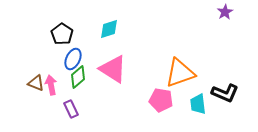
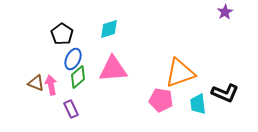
pink triangle: rotated 36 degrees counterclockwise
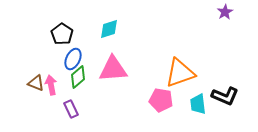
black L-shape: moved 3 px down
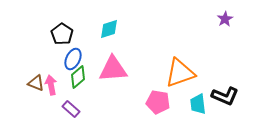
purple star: moved 7 px down
pink pentagon: moved 3 px left, 2 px down
purple rectangle: rotated 24 degrees counterclockwise
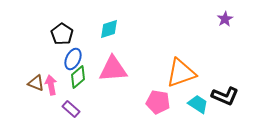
orange triangle: moved 1 px right
cyan trapezoid: rotated 130 degrees clockwise
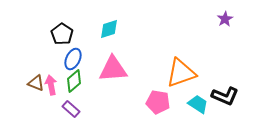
green diamond: moved 4 px left, 4 px down
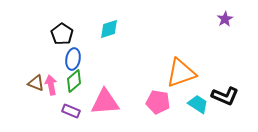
blue ellipse: rotated 15 degrees counterclockwise
pink triangle: moved 8 px left, 33 px down
purple rectangle: moved 2 px down; rotated 18 degrees counterclockwise
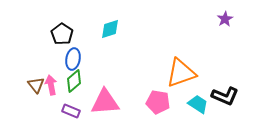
cyan diamond: moved 1 px right
brown triangle: moved 2 px down; rotated 30 degrees clockwise
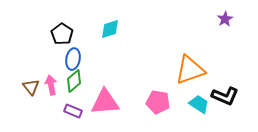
orange triangle: moved 9 px right, 3 px up
brown triangle: moved 5 px left, 2 px down
cyan trapezoid: moved 1 px right
purple rectangle: moved 2 px right
